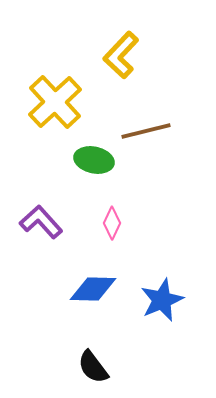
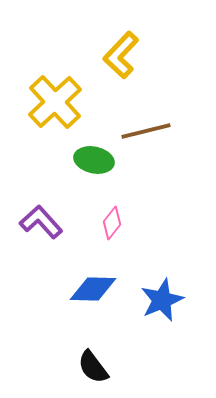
pink diamond: rotated 12 degrees clockwise
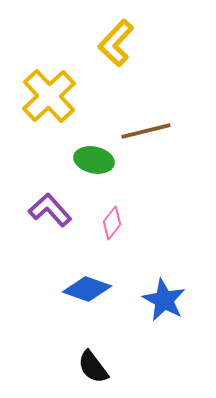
yellow L-shape: moved 5 px left, 12 px up
yellow cross: moved 6 px left, 6 px up
purple L-shape: moved 9 px right, 12 px up
blue diamond: moved 6 px left; rotated 18 degrees clockwise
blue star: moved 2 px right; rotated 21 degrees counterclockwise
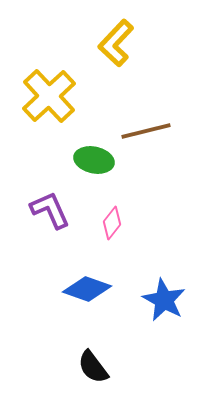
purple L-shape: rotated 18 degrees clockwise
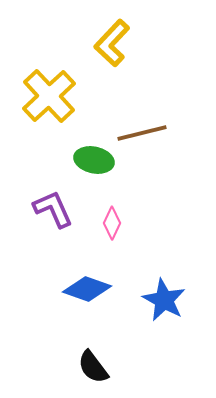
yellow L-shape: moved 4 px left
brown line: moved 4 px left, 2 px down
purple L-shape: moved 3 px right, 1 px up
pink diamond: rotated 12 degrees counterclockwise
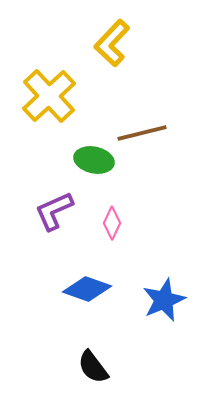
purple L-shape: moved 1 px right, 2 px down; rotated 90 degrees counterclockwise
blue star: rotated 21 degrees clockwise
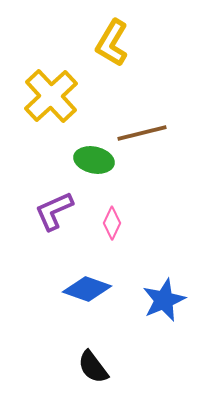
yellow L-shape: rotated 12 degrees counterclockwise
yellow cross: moved 2 px right
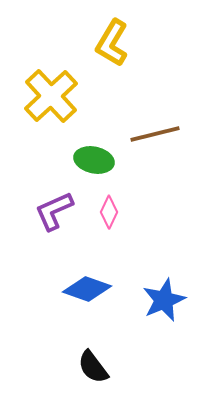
brown line: moved 13 px right, 1 px down
pink diamond: moved 3 px left, 11 px up
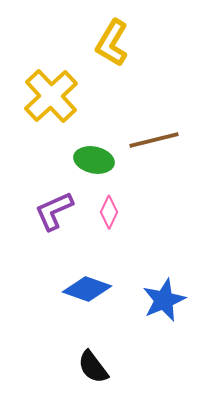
brown line: moved 1 px left, 6 px down
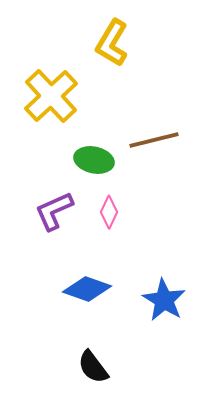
blue star: rotated 18 degrees counterclockwise
